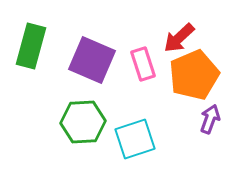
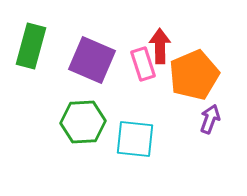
red arrow: moved 19 px left, 8 px down; rotated 132 degrees clockwise
cyan square: rotated 24 degrees clockwise
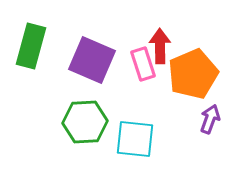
orange pentagon: moved 1 px left, 1 px up
green hexagon: moved 2 px right
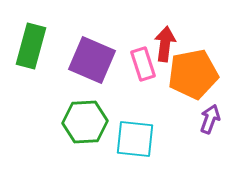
red arrow: moved 5 px right, 2 px up; rotated 8 degrees clockwise
orange pentagon: rotated 12 degrees clockwise
